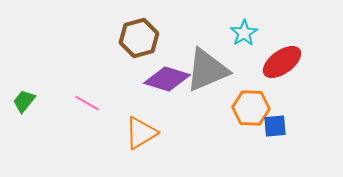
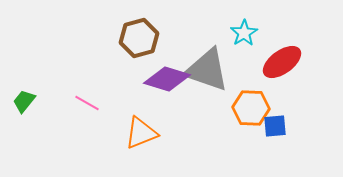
gray triangle: rotated 42 degrees clockwise
orange triangle: rotated 9 degrees clockwise
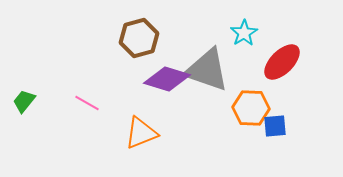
red ellipse: rotated 9 degrees counterclockwise
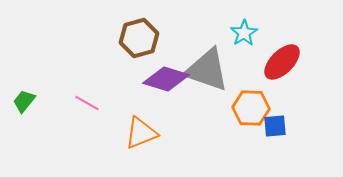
purple diamond: moved 1 px left
